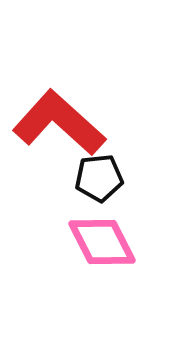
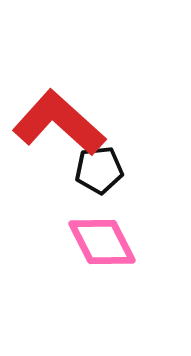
black pentagon: moved 8 px up
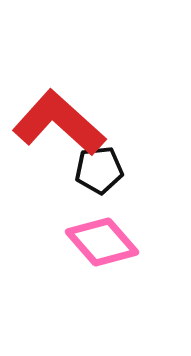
pink diamond: rotated 14 degrees counterclockwise
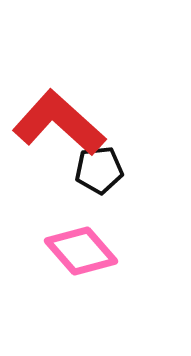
pink diamond: moved 21 px left, 9 px down
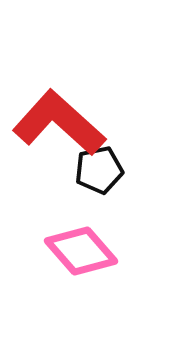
black pentagon: rotated 6 degrees counterclockwise
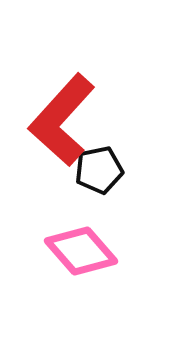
red L-shape: moved 3 px right, 3 px up; rotated 90 degrees counterclockwise
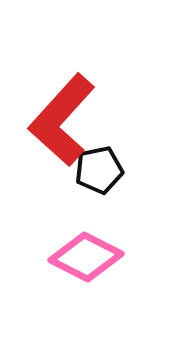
pink diamond: moved 5 px right, 6 px down; rotated 22 degrees counterclockwise
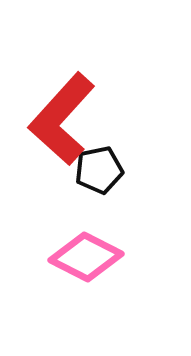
red L-shape: moved 1 px up
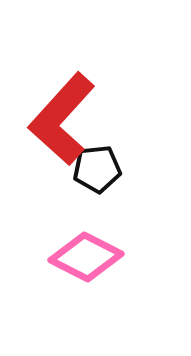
black pentagon: moved 2 px left, 1 px up; rotated 6 degrees clockwise
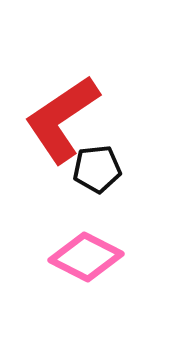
red L-shape: rotated 14 degrees clockwise
